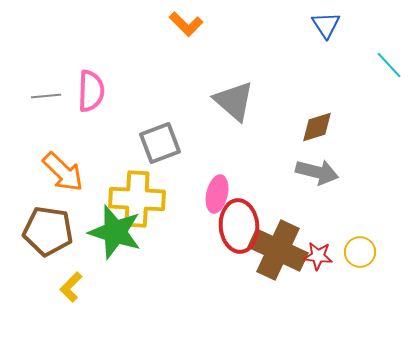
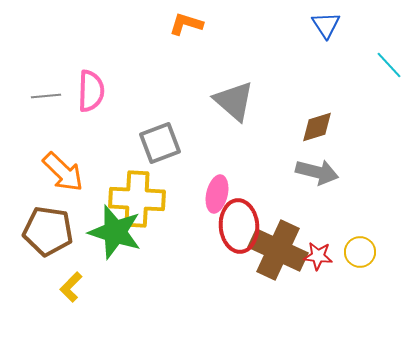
orange L-shape: rotated 152 degrees clockwise
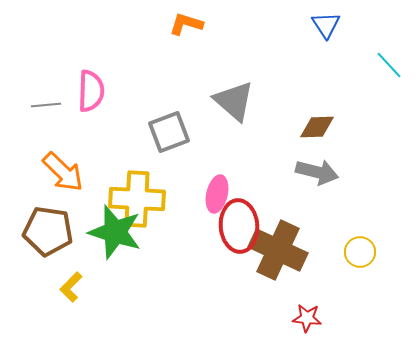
gray line: moved 9 px down
brown diamond: rotated 15 degrees clockwise
gray square: moved 9 px right, 11 px up
red star: moved 11 px left, 62 px down
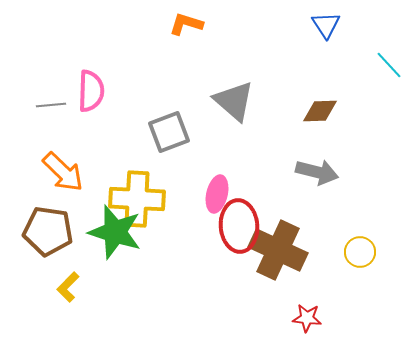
gray line: moved 5 px right
brown diamond: moved 3 px right, 16 px up
yellow L-shape: moved 3 px left
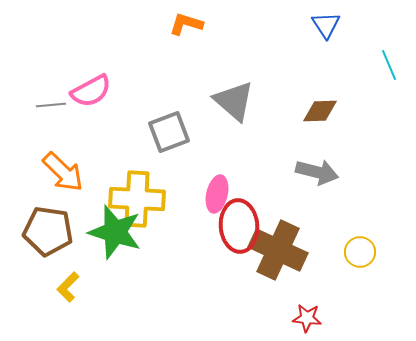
cyan line: rotated 20 degrees clockwise
pink semicircle: rotated 60 degrees clockwise
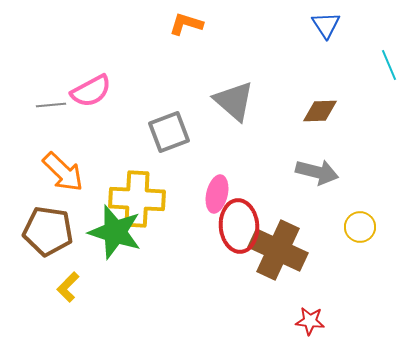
yellow circle: moved 25 px up
red star: moved 3 px right, 3 px down
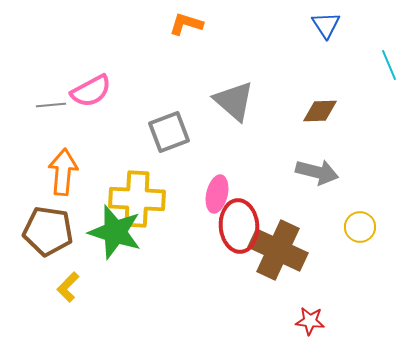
orange arrow: rotated 129 degrees counterclockwise
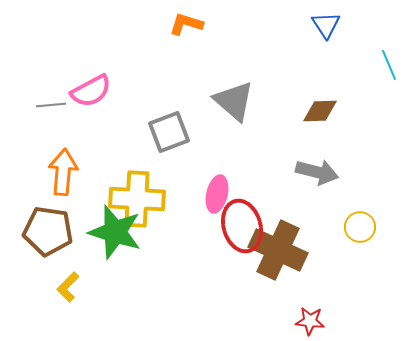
red ellipse: moved 3 px right; rotated 12 degrees counterclockwise
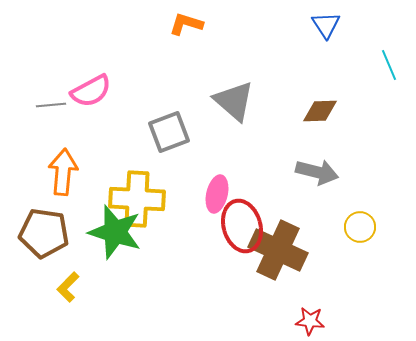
brown pentagon: moved 4 px left, 2 px down
